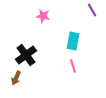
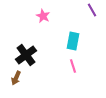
pink star: rotated 16 degrees clockwise
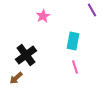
pink star: rotated 16 degrees clockwise
pink line: moved 2 px right, 1 px down
brown arrow: rotated 24 degrees clockwise
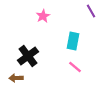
purple line: moved 1 px left, 1 px down
black cross: moved 2 px right, 1 px down
pink line: rotated 32 degrees counterclockwise
brown arrow: rotated 40 degrees clockwise
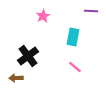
purple line: rotated 56 degrees counterclockwise
cyan rectangle: moved 4 px up
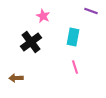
purple line: rotated 16 degrees clockwise
pink star: rotated 16 degrees counterclockwise
black cross: moved 3 px right, 14 px up
pink line: rotated 32 degrees clockwise
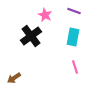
purple line: moved 17 px left
pink star: moved 2 px right, 1 px up
black cross: moved 6 px up
brown arrow: moved 2 px left; rotated 32 degrees counterclockwise
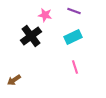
pink star: rotated 16 degrees counterclockwise
cyan rectangle: rotated 54 degrees clockwise
brown arrow: moved 2 px down
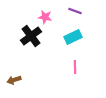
purple line: moved 1 px right
pink star: moved 2 px down
pink line: rotated 16 degrees clockwise
brown arrow: rotated 16 degrees clockwise
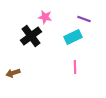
purple line: moved 9 px right, 8 px down
brown arrow: moved 1 px left, 7 px up
